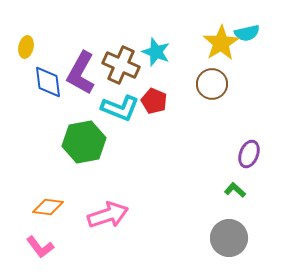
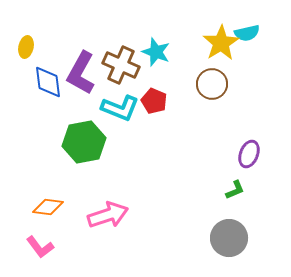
green L-shape: rotated 115 degrees clockwise
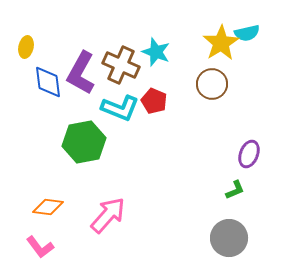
pink arrow: rotated 30 degrees counterclockwise
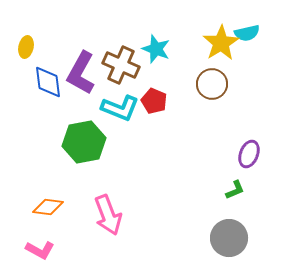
cyan star: moved 3 px up
pink arrow: rotated 117 degrees clockwise
pink L-shape: moved 3 px down; rotated 24 degrees counterclockwise
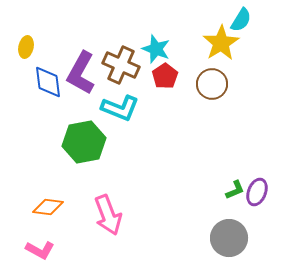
cyan semicircle: moved 6 px left, 13 px up; rotated 45 degrees counterclockwise
red pentagon: moved 11 px right, 25 px up; rotated 15 degrees clockwise
purple ellipse: moved 8 px right, 38 px down
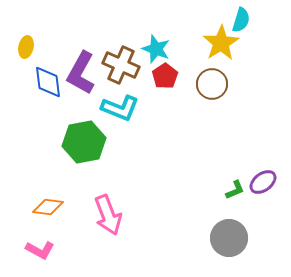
cyan semicircle: rotated 15 degrees counterclockwise
purple ellipse: moved 6 px right, 10 px up; rotated 32 degrees clockwise
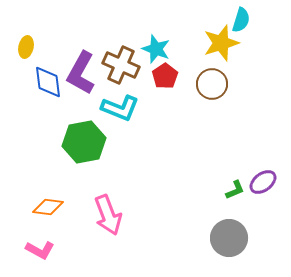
yellow star: rotated 15 degrees clockwise
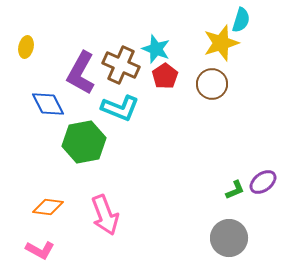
blue diamond: moved 22 px down; rotated 20 degrees counterclockwise
pink arrow: moved 3 px left
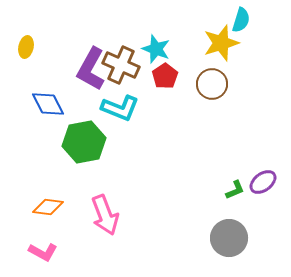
purple L-shape: moved 10 px right, 4 px up
pink L-shape: moved 3 px right, 2 px down
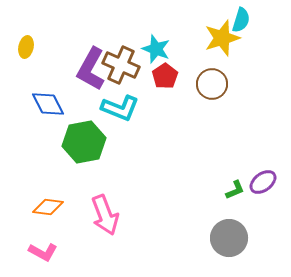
yellow star: moved 1 px right, 5 px up
